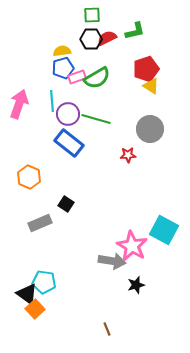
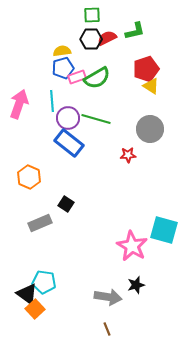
purple circle: moved 4 px down
cyan square: rotated 12 degrees counterclockwise
gray arrow: moved 4 px left, 36 px down
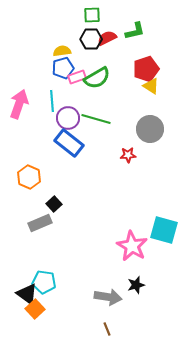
black square: moved 12 px left; rotated 14 degrees clockwise
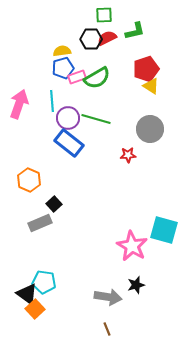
green square: moved 12 px right
orange hexagon: moved 3 px down
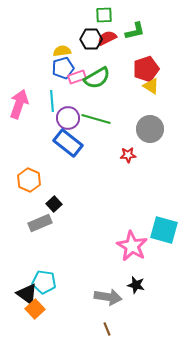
blue rectangle: moved 1 px left
black star: rotated 30 degrees clockwise
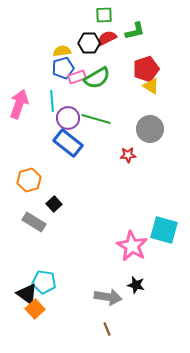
black hexagon: moved 2 px left, 4 px down
orange hexagon: rotated 20 degrees clockwise
gray rectangle: moved 6 px left, 1 px up; rotated 55 degrees clockwise
